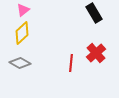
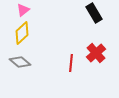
gray diamond: moved 1 px up; rotated 10 degrees clockwise
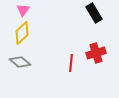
pink triangle: rotated 16 degrees counterclockwise
red cross: rotated 24 degrees clockwise
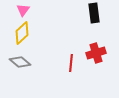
black rectangle: rotated 24 degrees clockwise
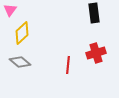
pink triangle: moved 13 px left
red line: moved 3 px left, 2 px down
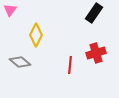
black rectangle: rotated 42 degrees clockwise
yellow diamond: moved 14 px right, 2 px down; rotated 20 degrees counterclockwise
red line: moved 2 px right
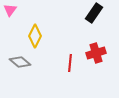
yellow diamond: moved 1 px left, 1 px down
red line: moved 2 px up
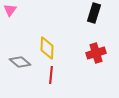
black rectangle: rotated 18 degrees counterclockwise
yellow diamond: moved 12 px right, 12 px down; rotated 25 degrees counterclockwise
red line: moved 19 px left, 12 px down
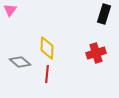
black rectangle: moved 10 px right, 1 px down
red line: moved 4 px left, 1 px up
